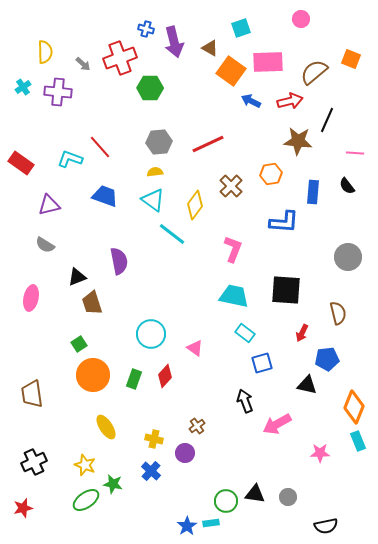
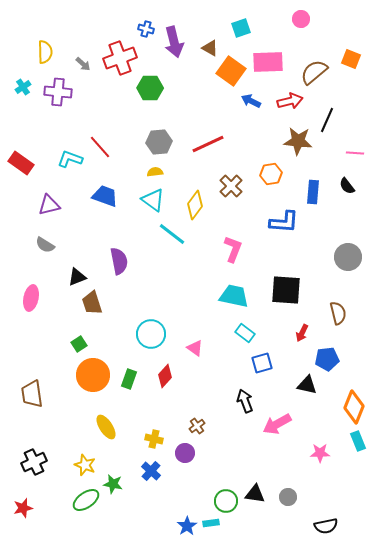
green rectangle at (134, 379): moved 5 px left
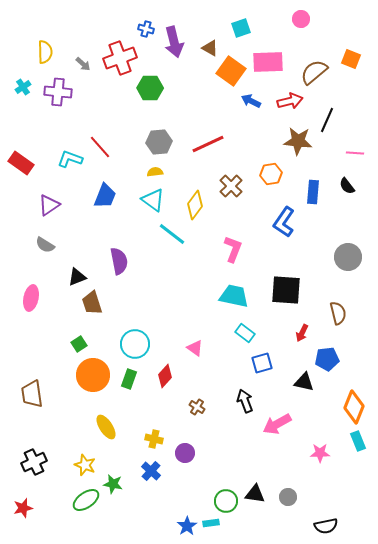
blue trapezoid at (105, 196): rotated 92 degrees clockwise
purple triangle at (49, 205): rotated 20 degrees counterclockwise
blue L-shape at (284, 222): rotated 120 degrees clockwise
cyan circle at (151, 334): moved 16 px left, 10 px down
black triangle at (307, 385): moved 3 px left, 3 px up
brown cross at (197, 426): moved 19 px up; rotated 21 degrees counterclockwise
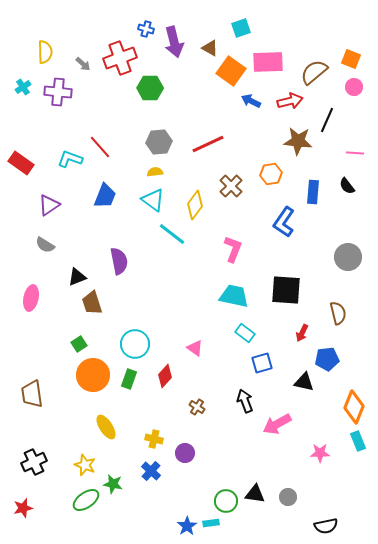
pink circle at (301, 19): moved 53 px right, 68 px down
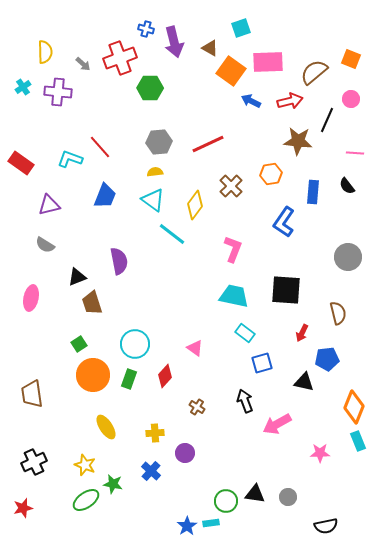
pink circle at (354, 87): moved 3 px left, 12 px down
purple triangle at (49, 205): rotated 20 degrees clockwise
yellow cross at (154, 439): moved 1 px right, 6 px up; rotated 18 degrees counterclockwise
